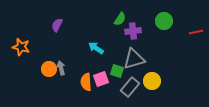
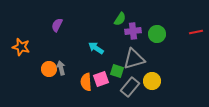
green circle: moved 7 px left, 13 px down
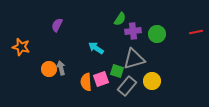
gray rectangle: moved 3 px left, 1 px up
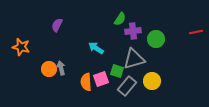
green circle: moved 1 px left, 5 px down
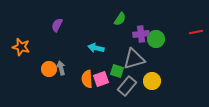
purple cross: moved 8 px right, 3 px down
cyan arrow: rotated 21 degrees counterclockwise
orange semicircle: moved 1 px right, 3 px up
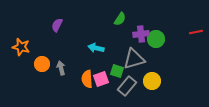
orange circle: moved 7 px left, 5 px up
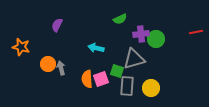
green semicircle: rotated 32 degrees clockwise
orange circle: moved 6 px right
yellow circle: moved 1 px left, 7 px down
gray rectangle: rotated 36 degrees counterclockwise
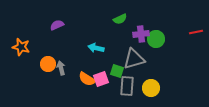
purple semicircle: rotated 40 degrees clockwise
orange semicircle: rotated 54 degrees counterclockwise
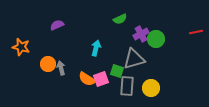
purple cross: rotated 21 degrees counterclockwise
cyan arrow: rotated 91 degrees clockwise
